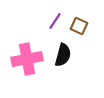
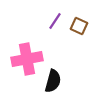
black semicircle: moved 10 px left, 26 px down
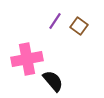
brown square: rotated 12 degrees clockwise
black semicircle: rotated 55 degrees counterclockwise
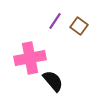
pink cross: moved 3 px right, 1 px up
